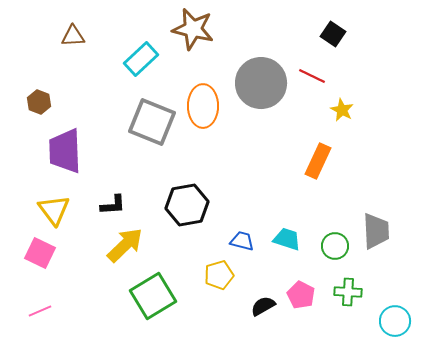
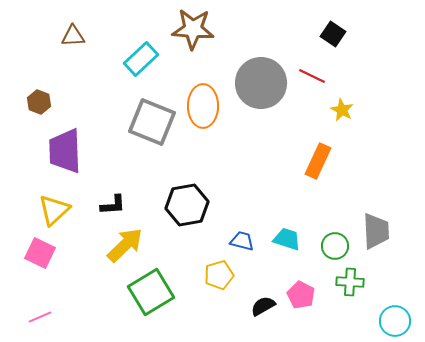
brown star: rotated 9 degrees counterclockwise
yellow triangle: rotated 24 degrees clockwise
green cross: moved 2 px right, 10 px up
green square: moved 2 px left, 4 px up
pink line: moved 6 px down
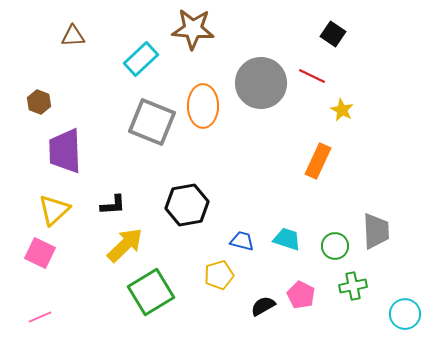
green cross: moved 3 px right, 4 px down; rotated 16 degrees counterclockwise
cyan circle: moved 10 px right, 7 px up
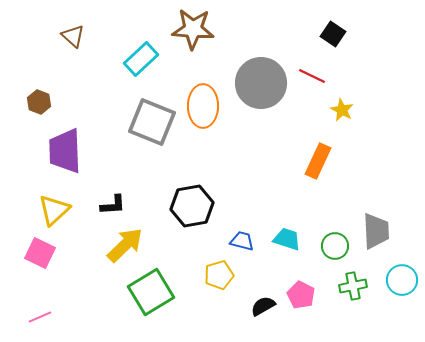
brown triangle: rotated 45 degrees clockwise
black hexagon: moved 5 px right, 1 px down
cyan circle: moved 3 px left, 34 px up
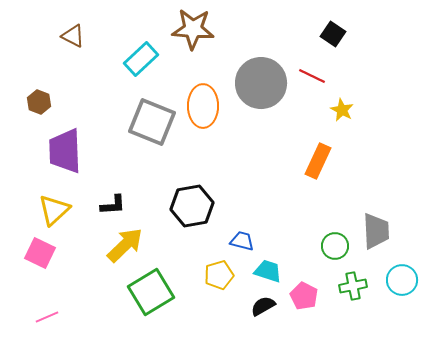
brown triangle: rotated 15 degrees counterclockwise
cyan trapezoid: moved 19 px left, 32 px down
pink pentagon: moved 3 px right, 1 px down
pink line: moved 7 px right
